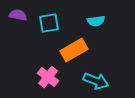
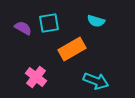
purple semicircle: moved 5 px right, 13 px down; rotated 18 degrees clockwise
cyan semicircle: rotated 24 degrees clockwise
orange rectangle: moved 2 px left, 1 px up
pink cross: moved 12 px left
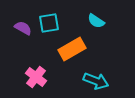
cyan semicircle: rotated 18 degrees clockwise
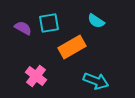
orange rectangle: moved 2 px up
pink cross: moved 1 px up
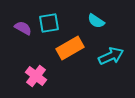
orange rectangle: moved 2 px left, 1 px down
cyan arrow: moved 15 px right, 25 px up; rotated 45 degrees counterclockwise
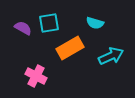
cyan semicircle: moved 1 px left, 2 px down; rotated 18 degrees counterclockwise
pink cross: rotated 10 degrees counterclockwise
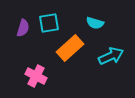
purple semicircle: rotated 78 degrees clockwise
orange rectangle: rotated 12 degrees counterclockwise
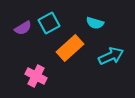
cyan square: rotated 20 degrees counterclockwise
purple semicircle: rotated 42 degrees clockwise
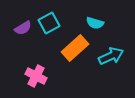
orange rectangle: moved 5 px right
